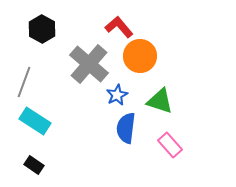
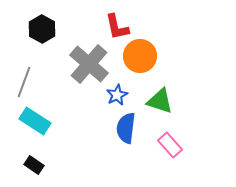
red L-shape: moved 2 px left; rotated 152 degrees counterclockwise
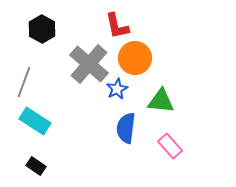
red L-shape: moved 1 px up
orange circle: moved 5 px left, 2 px down
blue star: moved 6 px up
green triangle: moved 1 px right; rotated 12 degrees counterclockwise
pink rectangle: moved 1 px down
black rectangle: moved 2 px right, 1 px down
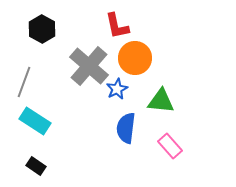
gray cross: moved 2 px down
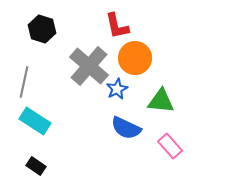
black hexagon: rotated 12 degrees counterclockwise
gray line: rotated 8 degrees counterclockwise
blue semicircle: rotated 72 degrees counterclockwise
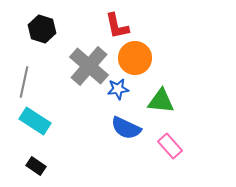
blue star: moved 1 px right; rotated 20 degrees clockwise
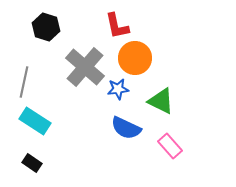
black hexagon: moved 4 px right, 2 px up
gray cross: moved 4 px left, 1 px down
green triangle: rotated 20 degrees clockwise
black rectangle: moved 4 px left, 3 px up
